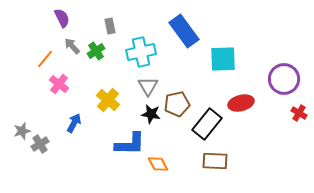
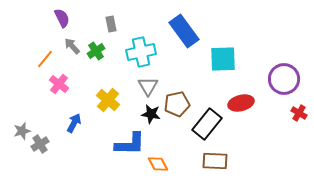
gray rectangle: moved 1 px right, 2 px up
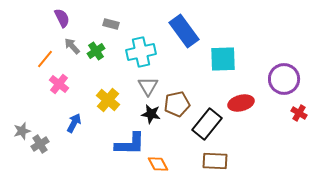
gray rectangle: rotated 63 degrees counterclockwise
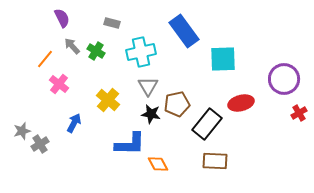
gray rectangle: moved 1 px right, 1 px up
green cross: rotated 24 degrees counterclockwise
red cross: rotated 28 degrees clockwise
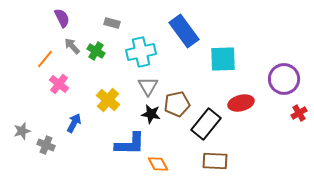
black rectangle: moved 1 px left
gray cross: moved 6 px right, 1 px down; rotated 36 degrees counterclockwise
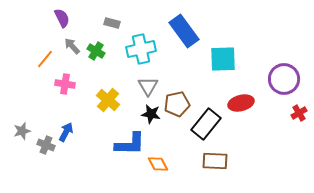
cyan cross: moved 3 px up
pink cross: moved 6 px right; rotated 30 degrees counterclockwise
blue arrow: moved 8 px left, 9 px down
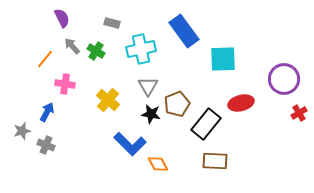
brown pentagon: rotated 10 degrees counterclockwise
blue arrow: moved 19 px left, 20 px up
blue L-shape: rotated 44 degrees clockwise
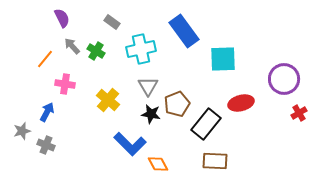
gray rectangle: moved 1 px up; rotated 21 degrees clockwise
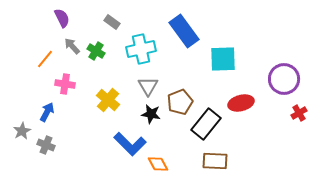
brown pentagon: moved 3 px right, 2 px up
gray star: rotated 12 degrees counterclockwise
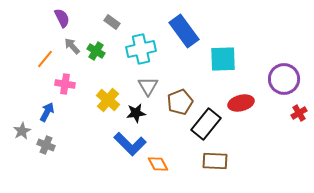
black star: moved 15 px left, 1 px up; rotated 18 degrees counterclockwise
